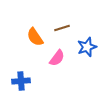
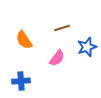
orange semicircle: moved 11 px left, 3 px down
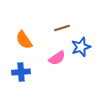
blue star: moved 6 px left
pink semicircle: rotated 18 degrees clockwise
blue cross: moved 9 px up
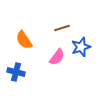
pink semicircle: moved 1 px up; rotated 18 degrees counterclockwise
blue cross: moved 5 px left; rotated 18 degrees clockwise
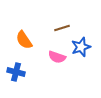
pink semicircle: rotated 72 degrees clockwise
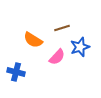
orange semicircle: moved 9 px right; rotated 24 degrees counterclockwise
blue star: moved 1 px left
pink semicircle: rotated 66 degrees counterclockwise
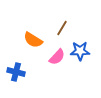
brown line: rotated 42 degrees counterclockwise
blue star: moved 4 px down; rotated 18 degrees clockwise
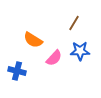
brown line: moved 12 px right, 5 px up
pink semicircle: moved 3 px left, 1 px down
blue cross: moved 1 px right, 1 px up
